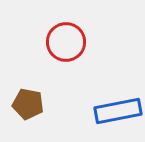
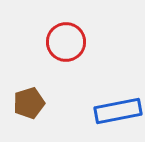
brown pentagon: moved 1 px right, 1 px up; rotated 28 degrees counterclockwise
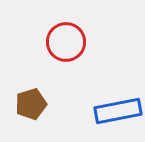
brown pentagon: moved 2 px right, 1 px down
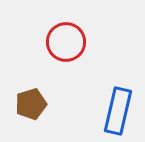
blue rectangle: rotated 66 degrees counterclockwise
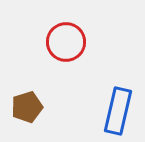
brown pentagon: moved 4 px left, 3 px down
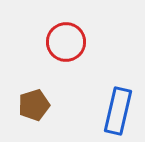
brown pentagon: moved 7 px right, 2 px up
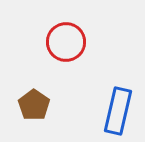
brown pentagon: rotated 20 degrees counterclockwise
